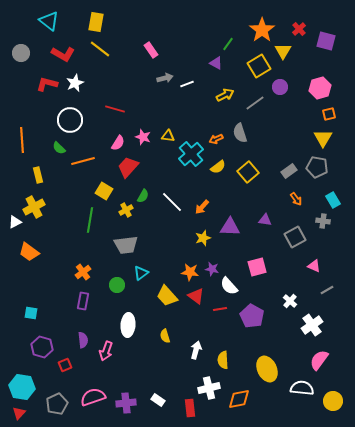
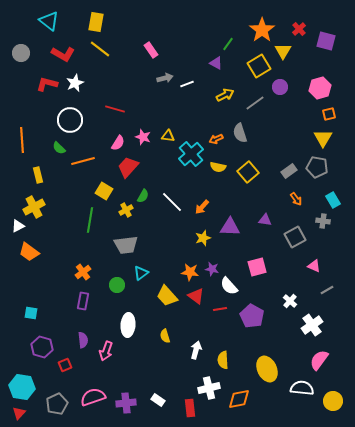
yellow semicircle at (218, 167): rotated 49 degrees clockwise
white triangle at (15, 222): moved 3 px right, 4 px down
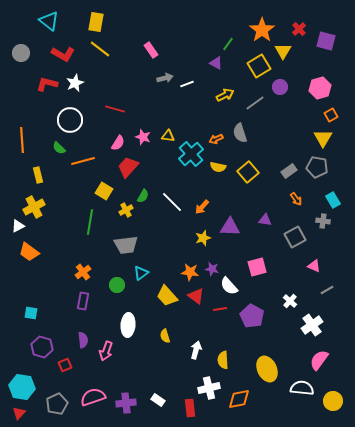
orange square at (329, 114): moved 2 px right, 1 px down; rotated 16 degrees counterclockwise
green line at (90, 220): moved 2 px down
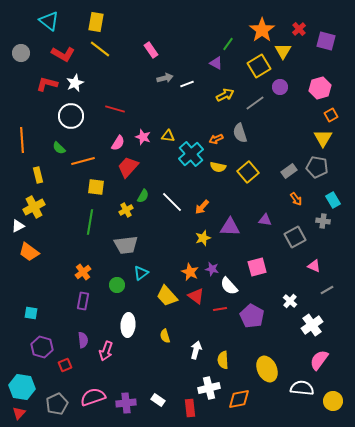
white circle at (70, 120): moved 1 px right, 4 px up
yellow square at (104, 191): moved 8 px left, 4 px up; rotated 24 degrees counterclockwise
orange star at (190, 272): rotated 18 degrees clockwise
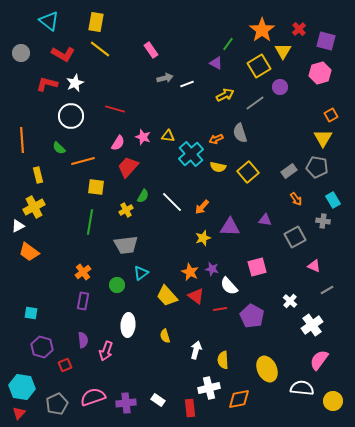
pink hexagon at (320, 88): moved 15 px up
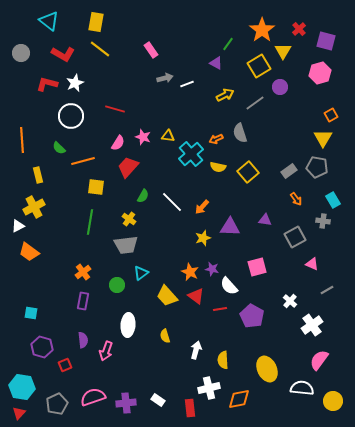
yellow cross at (126, 210): moved 3 px right, 9 px down; rotated 24 degrees counterclockwise
pink triangle at (314, 266): moved 2 px left, 2 px up
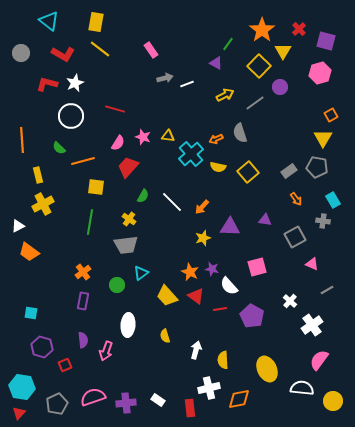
yellow square at (259, 66): rotated 15 degrees counterclockwise
yellow cross at (34, 207): moved 9 px right, 3 px up
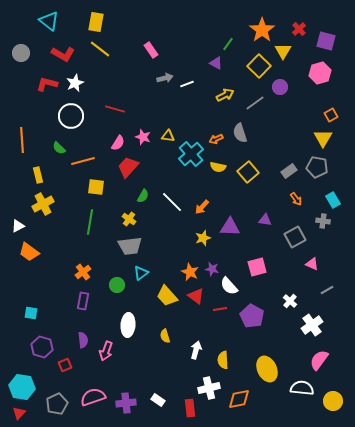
gray trapezoid at (126, 245): moved 4 px right, 1 px down
